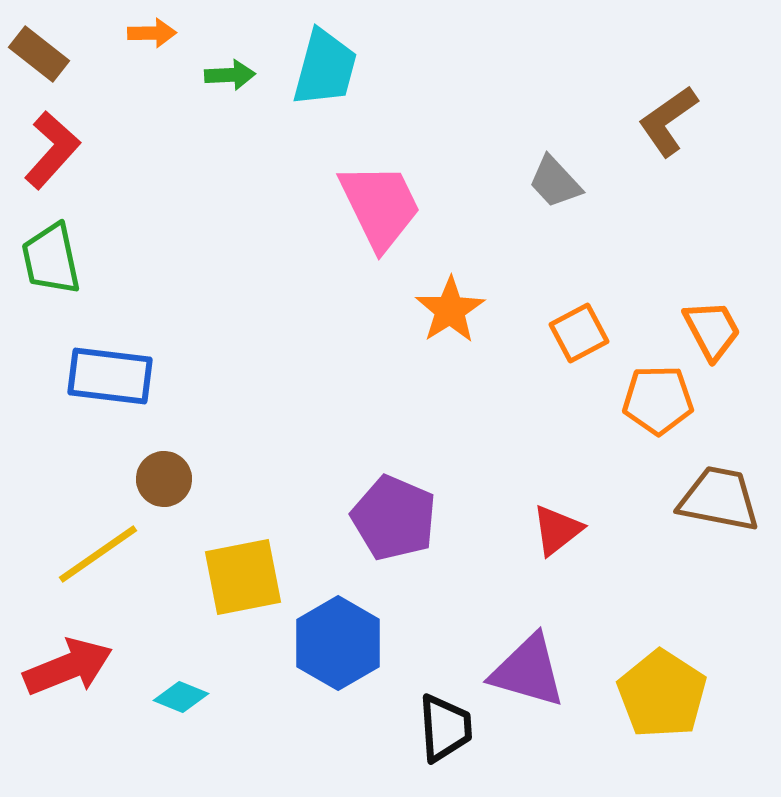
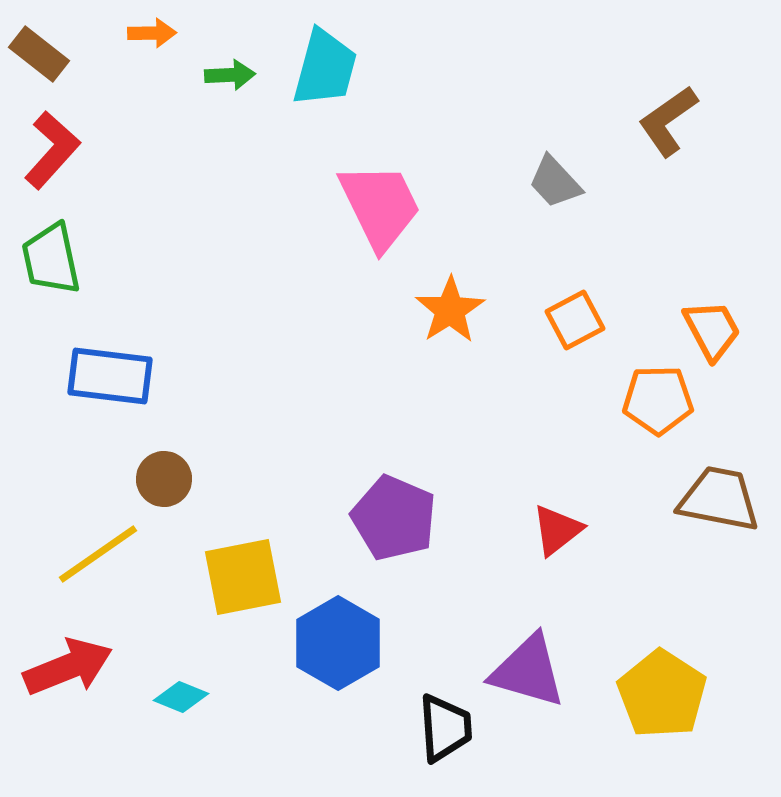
orange square: moved 4 px left, 13 px up
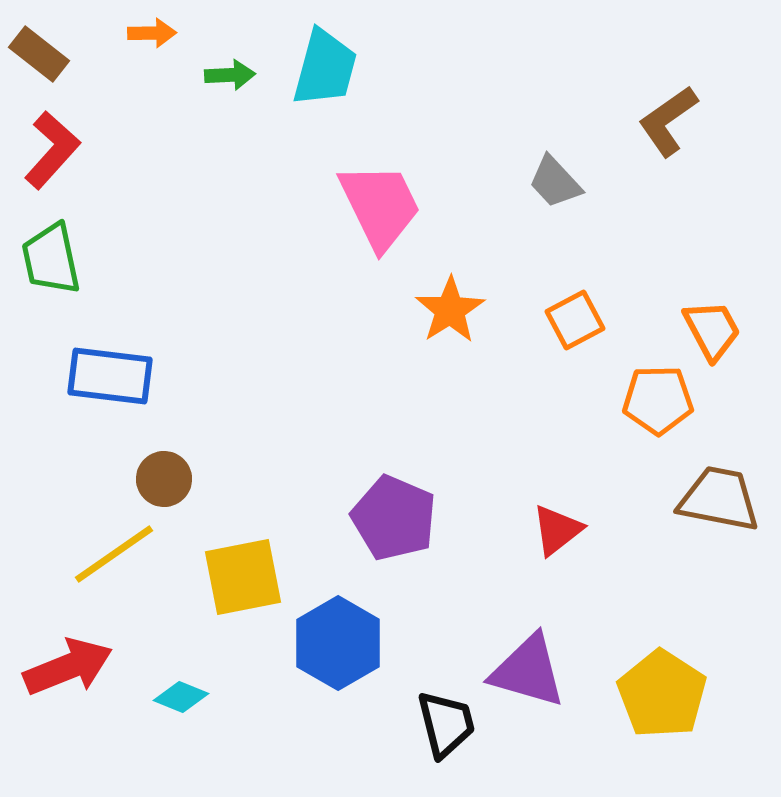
yellow line: moved 16 px right
black trapezoid: moved 1 px right, 4 px up; rotated 10 degrees counterclockwise
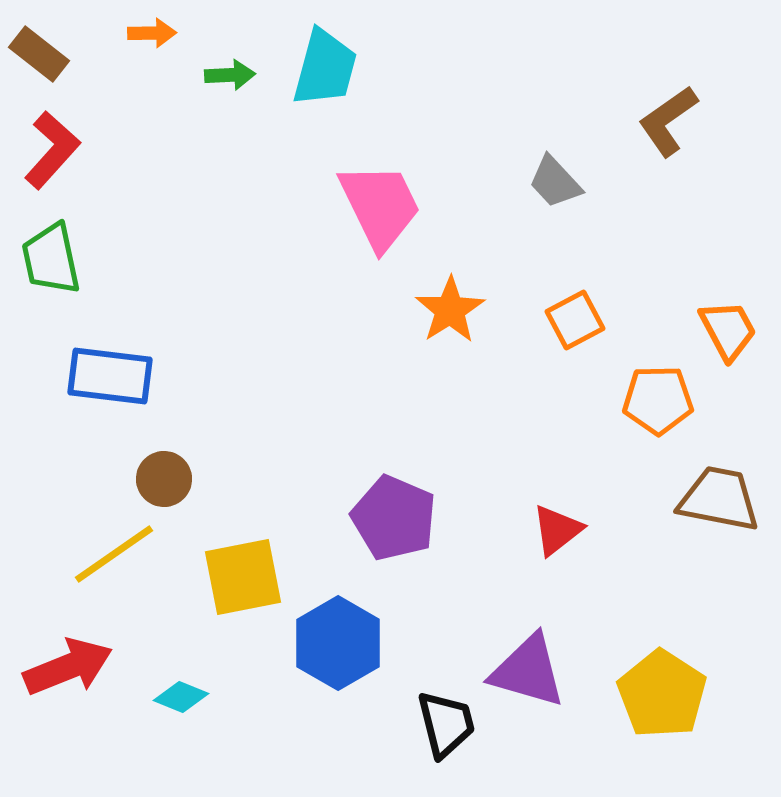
orange trapezoid: moved 16 px right
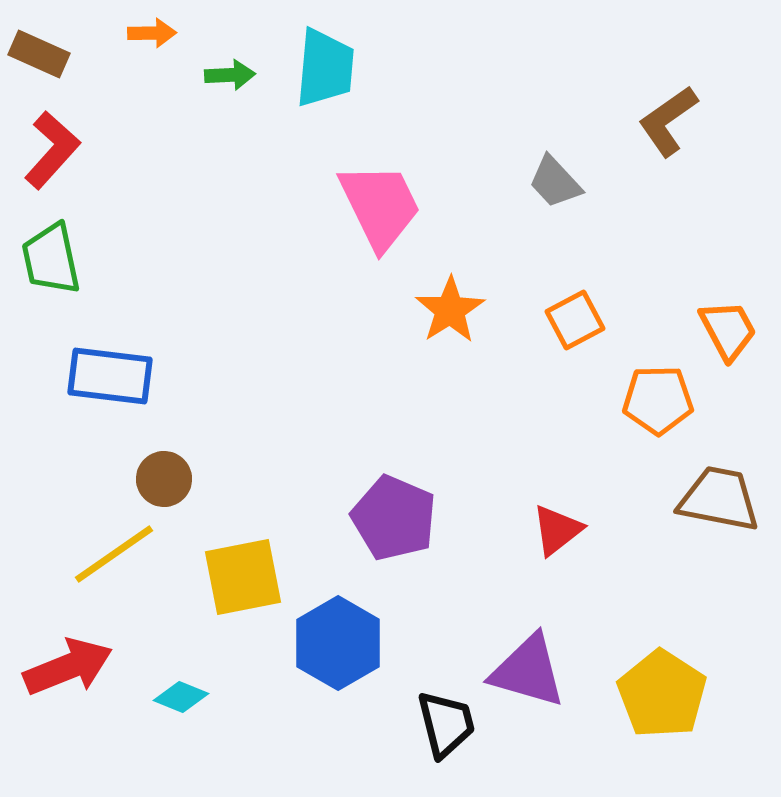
brown rectangle: rotated 14 degrees counterclockwise
cyan trapezoid: rotated 10 degrees counterclockwise
